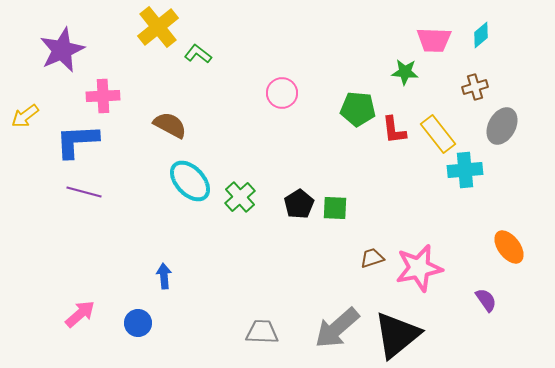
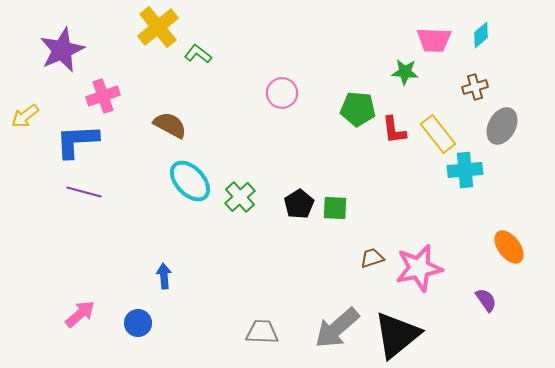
pink cross: rotated 16 degrees counterclockwise
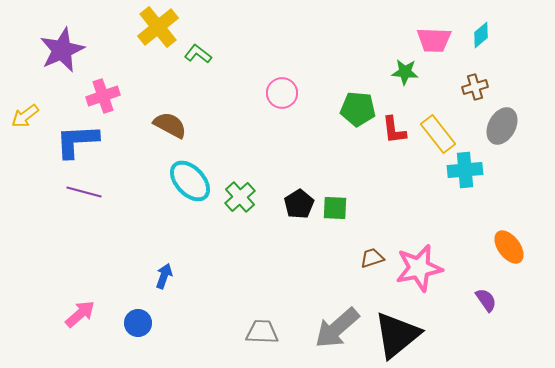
blue arrow: rotated 25 degrees clockwise
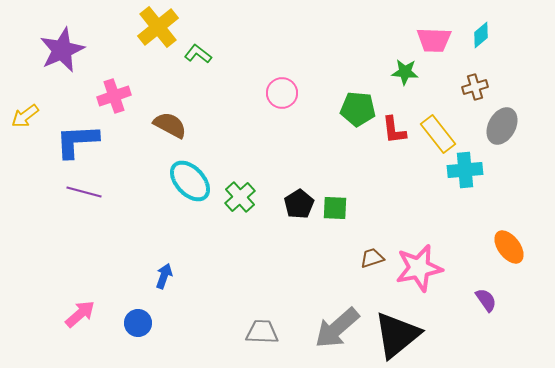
pink cross: moved 11 px right
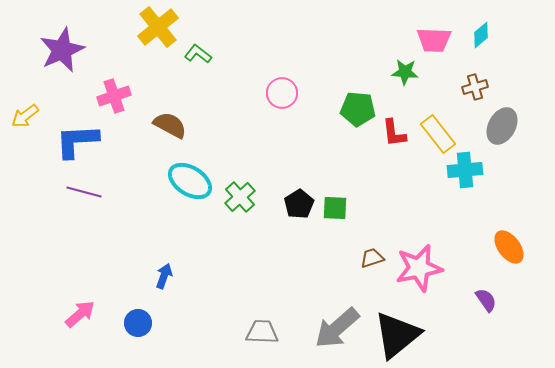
red L-shape: moved 3 px down
cyan ellipse: rotated 15 degrees counterclockwise
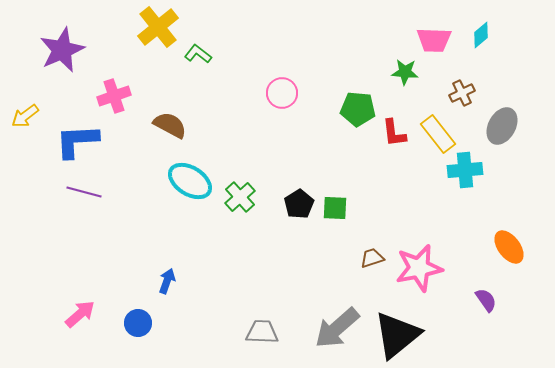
brown cross: moved 13 px left, 6 px down; rotated 10 degrees counterclockwise
blue arrow: moved 3 px right, 5 px down
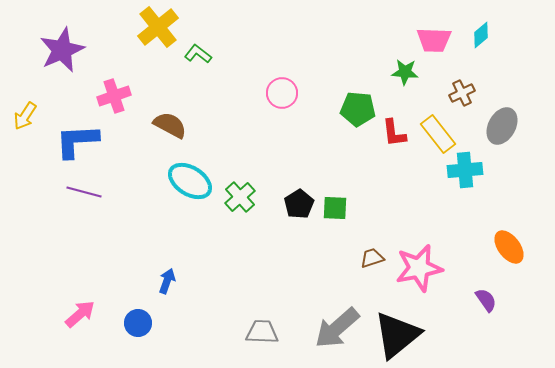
yellow arrow: rotated 20 degrees counterclockwise
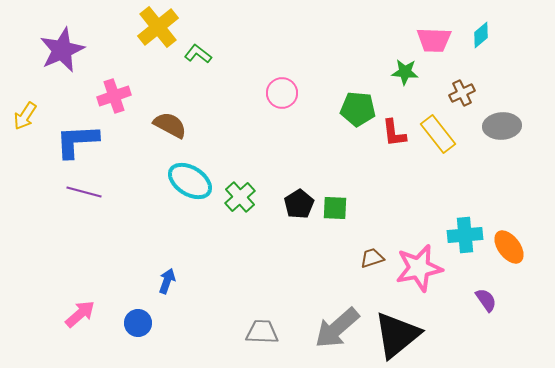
gray ellipse: rotated 57 degrees clockwise
cyan cross: moved 65 px down
